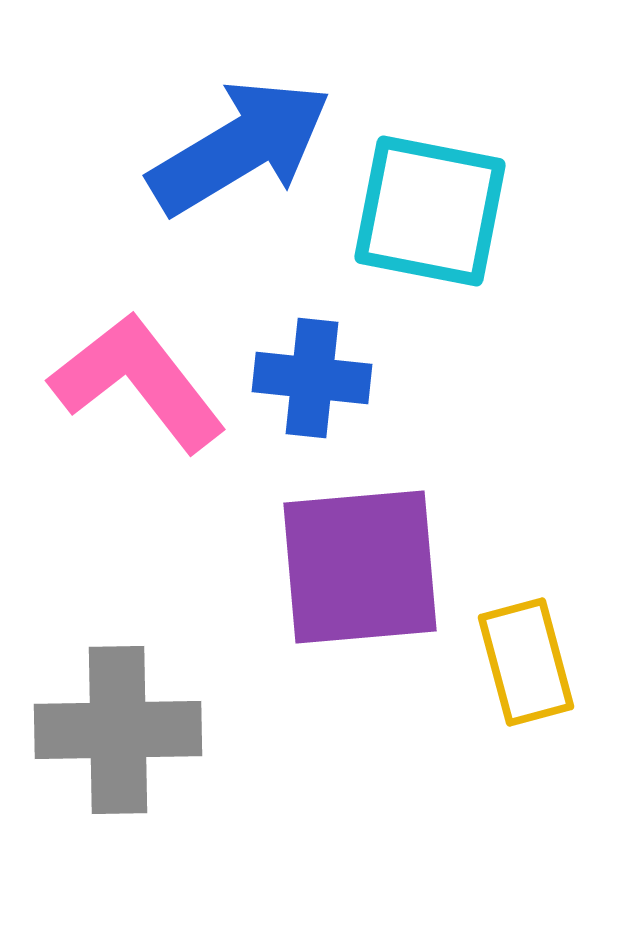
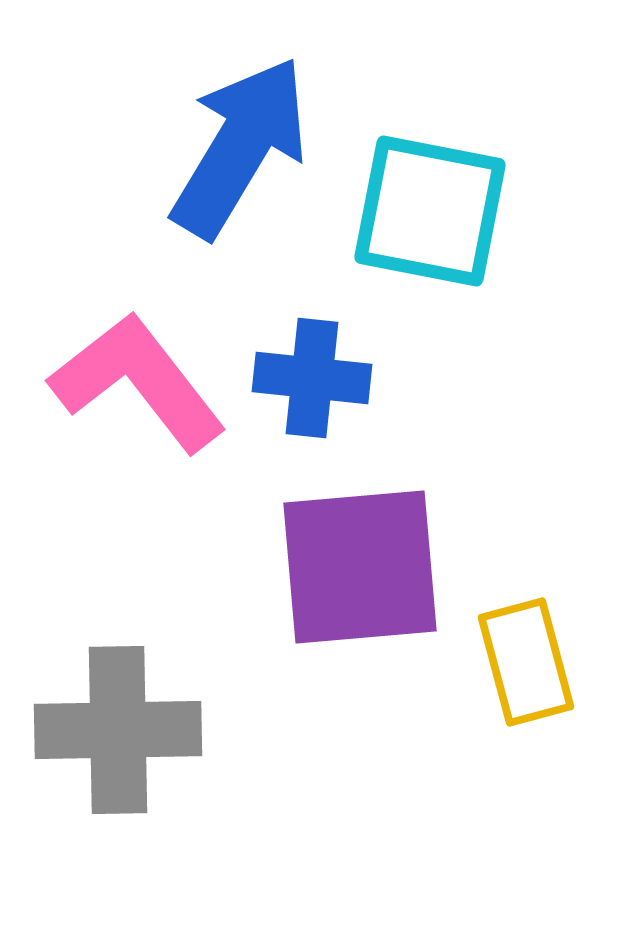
blue arrow: rotated 28 degrees counterclockwise
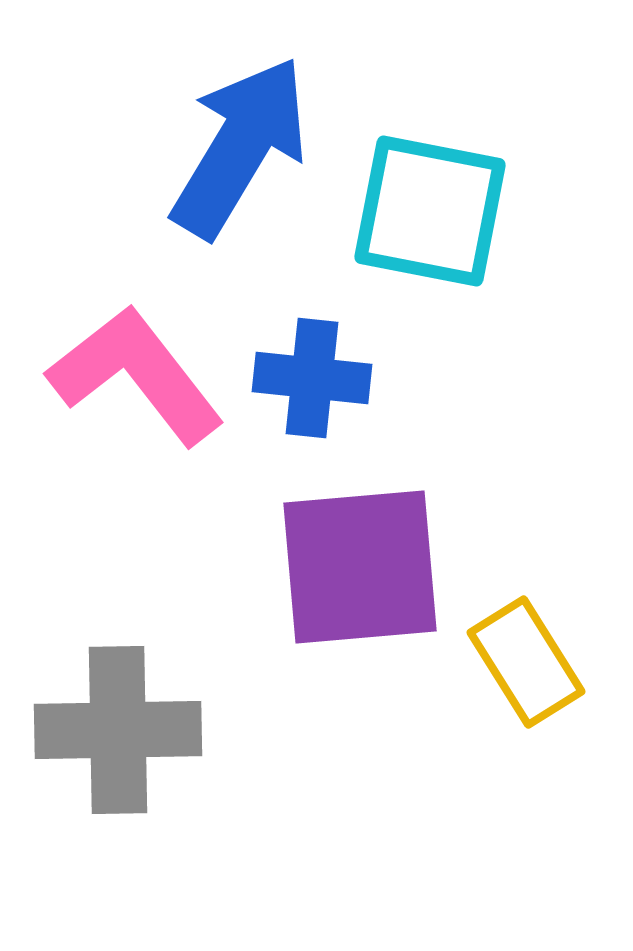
pink L-shape: moved 2 px left, 7 px up
yellow rectangle: rotated 17 degrees counterclockwise
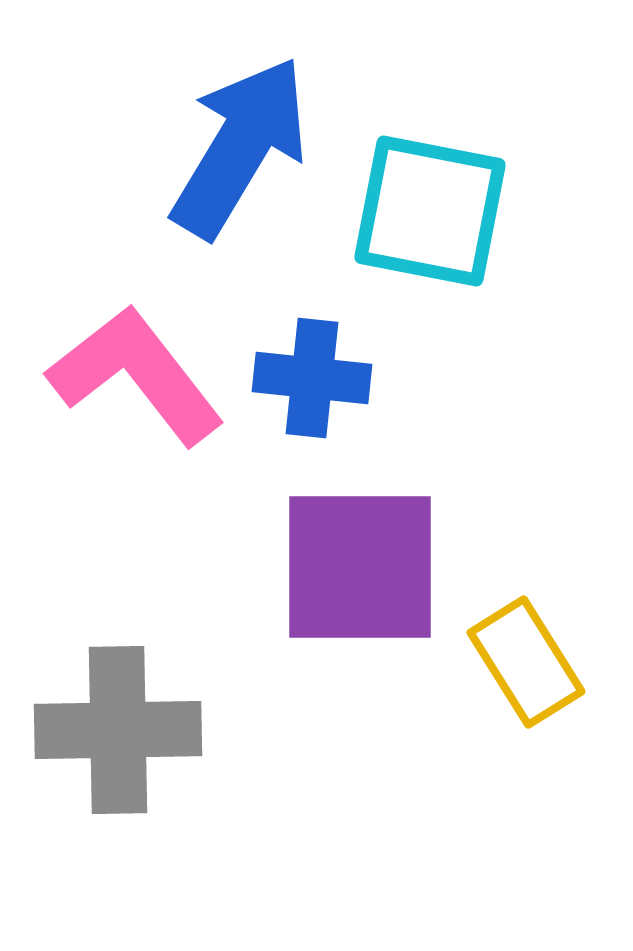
purple square: rotated 5 degrees clockwise
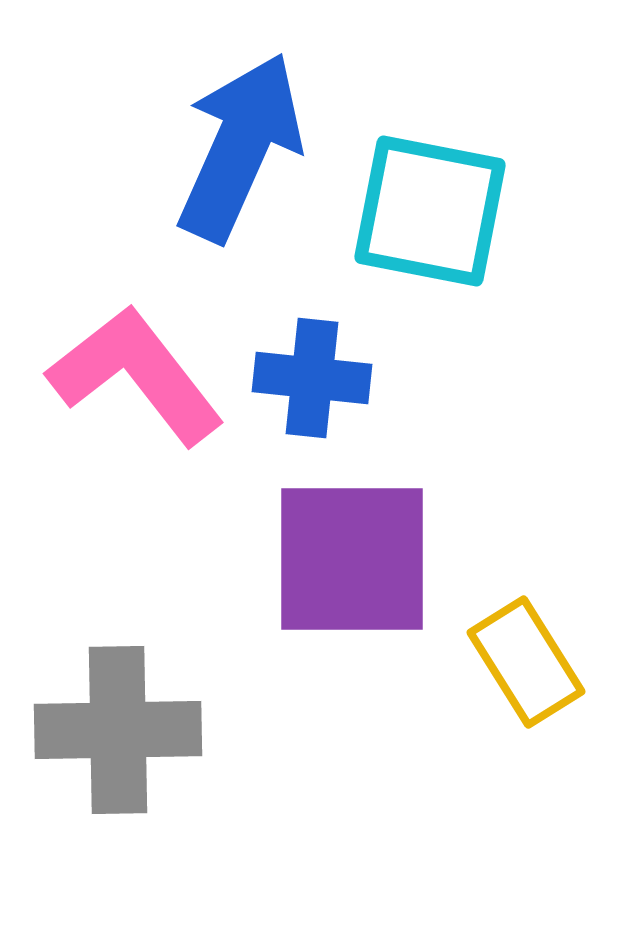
blue arrow: rotated 7 degrees counterclockwise
purple square: moved 8 px left, 8 px up
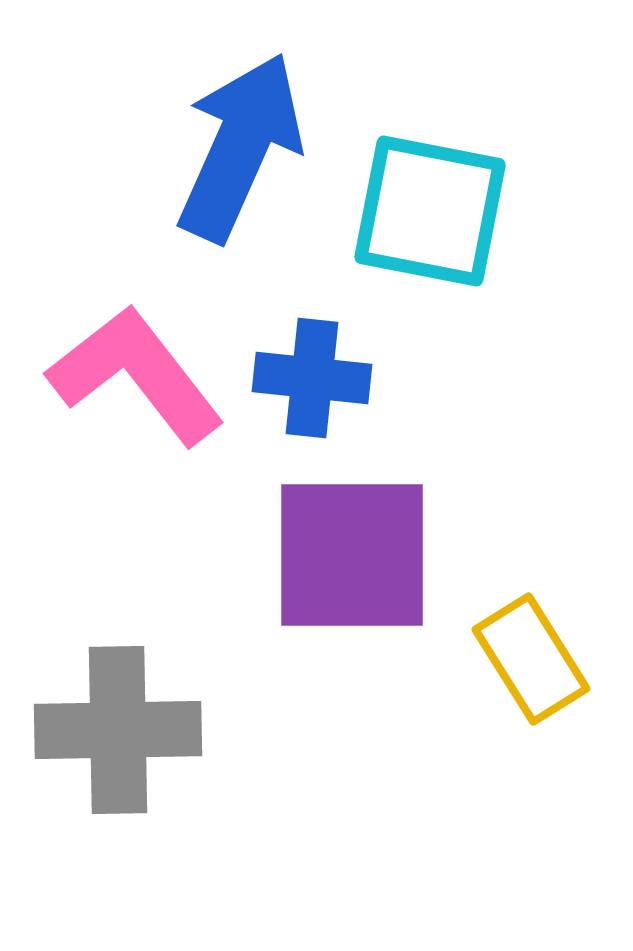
purple square: moved 4 px up
yellow rectangle: moved 5 px right, 3 px up
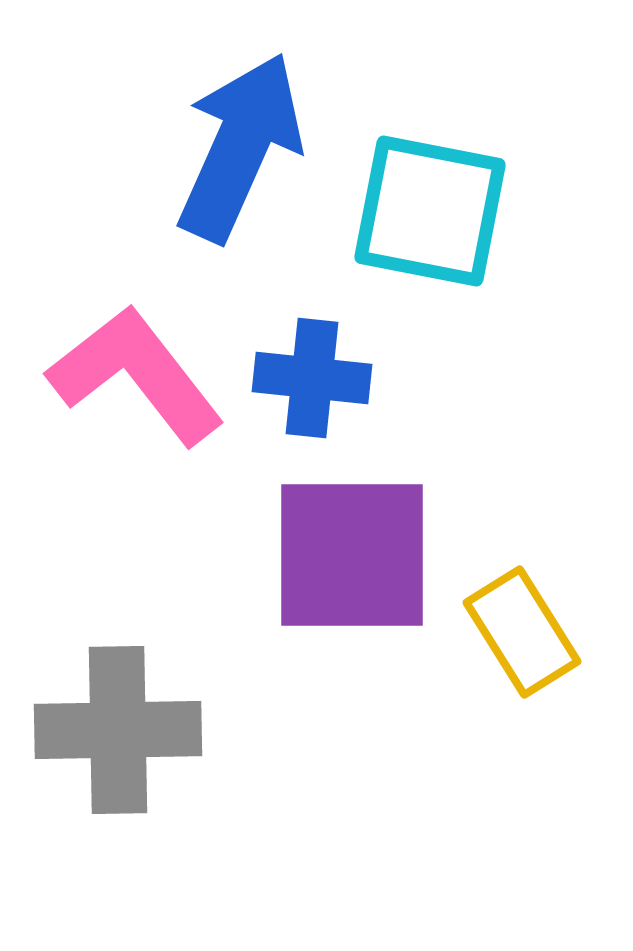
yellow rectangle: moved 9 px left, 27 px up
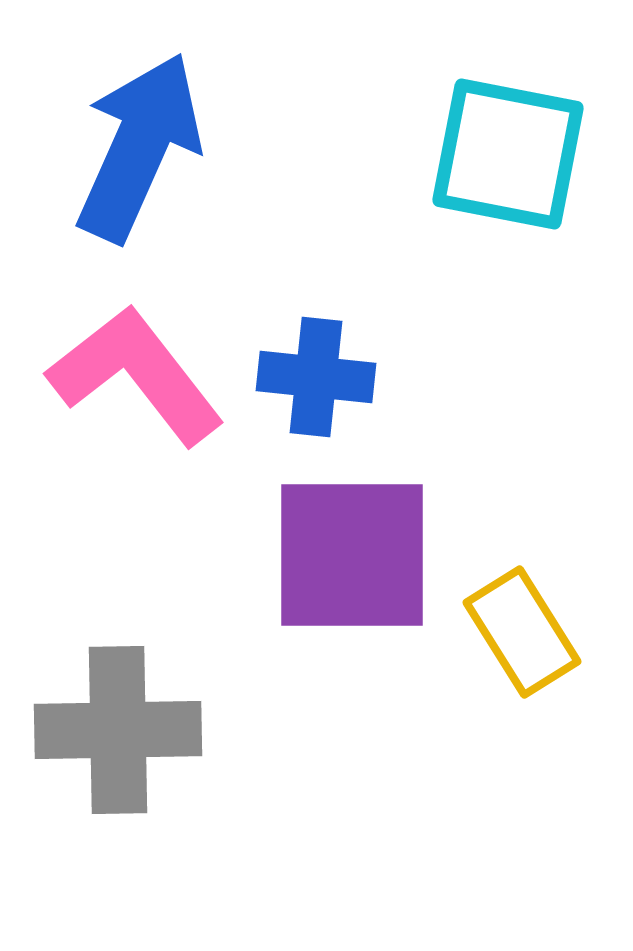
blue arrow: moved 101 px left
cyan square: moved 78 px right, 57 px up
blue cross: moved 4 px right, 1 px up
